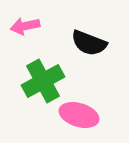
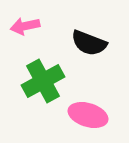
pink ellipse: moved 9 px right
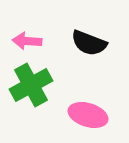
pink arrow: moved 2 px right, 15 px down; rotated 16 degrees clockwise
green cross: moved 12 px left, 4 px down
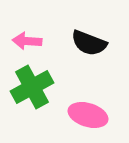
green cross: moved 1 px right, 2 px down
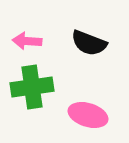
green cross: rotated 21 degrees clockwise
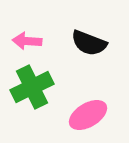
green cross: rotated 18 degrees counterclockwise
pink ellipse: rotated 48 degrees counterclockwise
